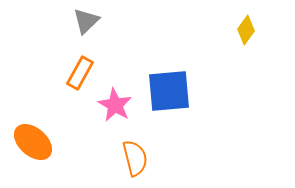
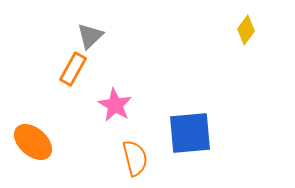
gray triangle: moved 4 px right, 15 px down
orange rectangle: moved 7 px left, 4 px up
blue square: moved 21 px right, 42 px down
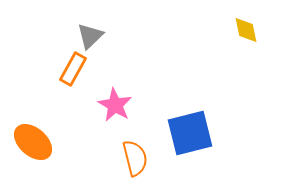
yellow diamond: rotated 48 degrees counterclockwise
blue square: rotated 9 degrees counterclockwise
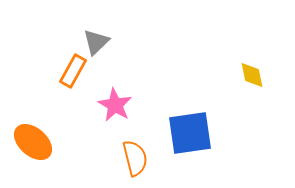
yellow diamond: moved 6 px right, 45 px down
gray triangle: moved 6 px right, 6 px down
orange rectangle: moved 2 px down
blue square: rotated 6 degrees clockwise
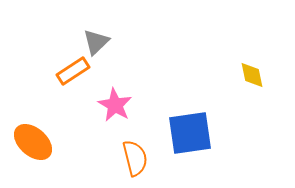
orange rectangle: rotated 28 degrees clockwise
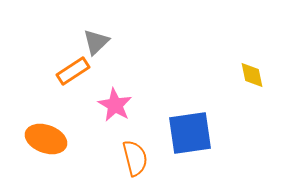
orange ellipse: moved 13 px right, 3 px up; rotated 21 degrees counterclockwise
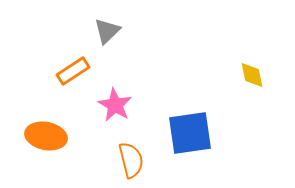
gray triangle: moved 11 px right, 11 px up
orange ellipse: moved 3 px up; rotated 9 degrees counterclockwise
orange semicircle: moved 4 px left, 2 px down
